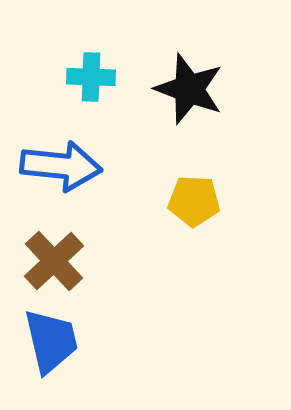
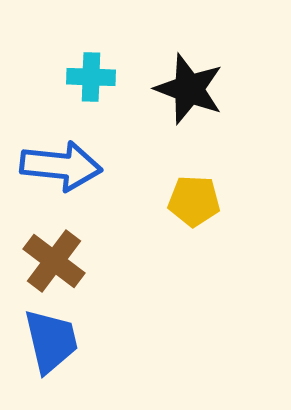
brown cross: rotated 10 degrees counterclockwise
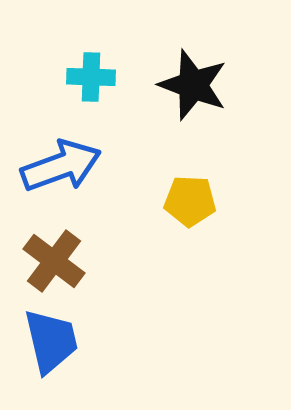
black star: moved 4 px right, 4 px up
blue arrow: rotated 26 degrees counterclockwise
yellow pentagon: moved 4 px left
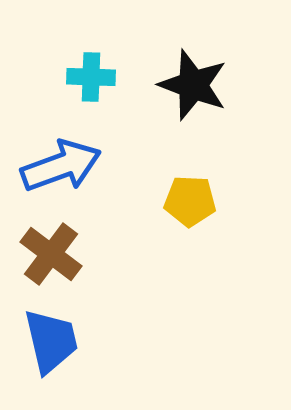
brown cross: moved 3 px left, 7 px up
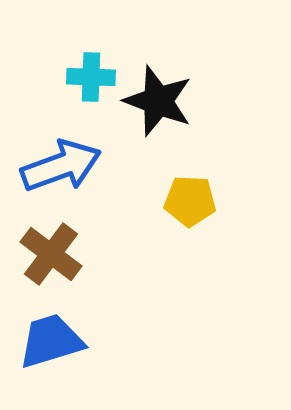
black star: moved 35 px left, 16 px down
blue trapezoid: rotated 94 degrees counterclockwise
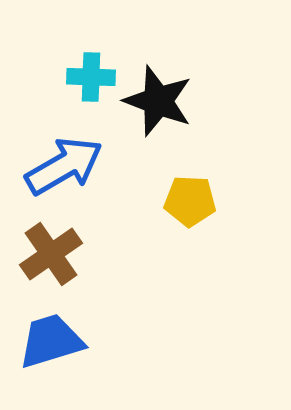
blue arrow: moved 3 px right; rotated 10 degrees counterclockwise
brown cross: rotated 18 degrees clockwise
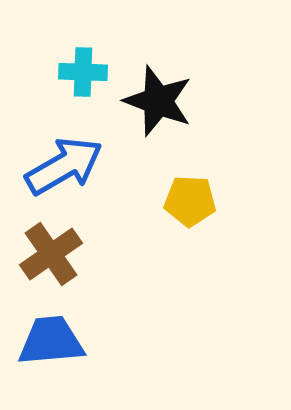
cyan cross: moved 8 px left, 5 px up
blue trapezoid: rotated 12 degrees clockwise
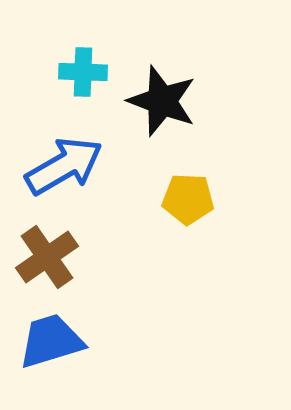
black star: moved 4 px right
yellow pentagon: moved 2 px left, 2 px up
brown cross: moved 4 px left, 3 px down
blue trapezoid: rotated 12 degrees counterclockwise
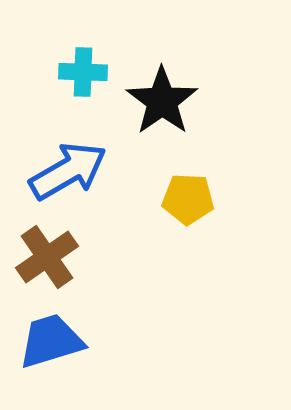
black star: rotated 16 degrees clockwise
blue arrow: moved 4 px right, 5 px down
